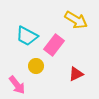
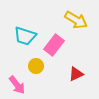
cyan trapezoid: moved 2 px left; rotated 10 degrees counterclockwise
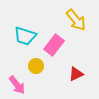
yellow arrow: rotated 20 degrees clockwise
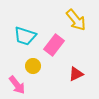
yellow circle: moved 3 px left
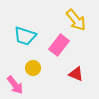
pink rectangle: moved 5 px right
yellow circle: moved 2 px down
red triangle: rotated 49 degrees clockwise
pink arrow: moved 2 px left
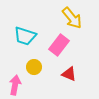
yellow arrow: moved 4 px left, 2 px up
yellow circle: moved 1 px right, 1 px up
red triangle: moved 7 px left
pink arrow: rotated 132 degrees counterclockwise
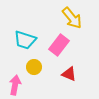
cyan trapezoid: moved 4 px down
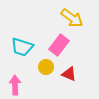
yellow arrow: rotated 15 degrees counterclockwise
cyan trapezoid: moved 3 px left, 7 px down
yellow circle: moved 12 px right
pink arrow: rotated 12 degrees counterclockwise
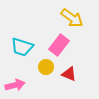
pink arrow: rotated 78 degrees clockwise
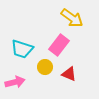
cyan trapezoid: moved 2 px down
yellow circle: moved 1 px left
pink arrow: moved 3 px up
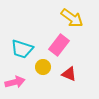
yellow circle: moved 2 px left
